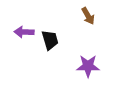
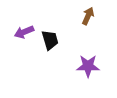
brown arrow: rotated 126 degrees counterclockwise
purple arrow: rotated 24 degrees counterclockwise
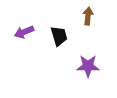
brown arrow: rotated 18 degrees counterclockwise
black trapezoid: moved 9 px right, 4 px up
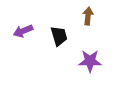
purple arrow: moved 1 px left, 1 px up
purple star: moved 2 px right, 5 px up
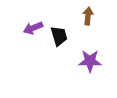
purple arrow: moved 10 px right, 3 px up
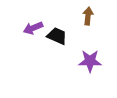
black trapezoid: moved 2 px left; rotated 50 degrees counterclockwise
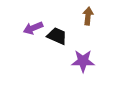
purple star: moved 7 px left
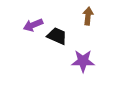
purple arrow: moved 3 px up
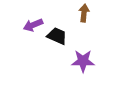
brown arrow: moved 4 px left, 3 px up
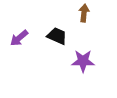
purple arrow: moved 14 px left, 13 px down; rotated 18 degrees counterclockwise
